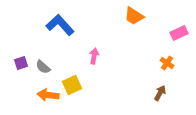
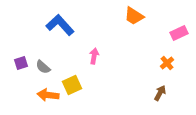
orange cross: rotated 16 degrees clockwise
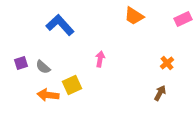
pink rectangle: moved 4 px right, 14 px up
pink arrow: moved 6 px right, 3 px down
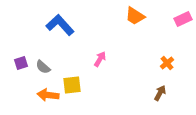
orange trapezoid: moved 1 px right
pink arrow: rotated 21 degrees clockwise
yellow square: rotated 18 degrees clockwise
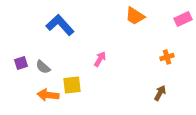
orange cross: moved 6 px up; rotated 24 degrees clockwise
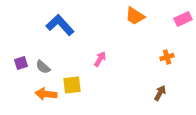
orange arrow: moved 2 px left, 1 px up
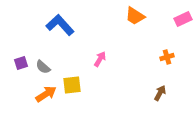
orange arrow: rotated 140 degrees clockwise
